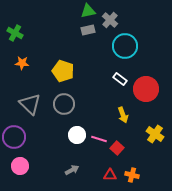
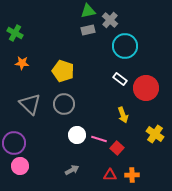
red circle: moved 1 px up
purple circle: moved 6 px down
orange cross: rotated 16 degrees counterclockwise
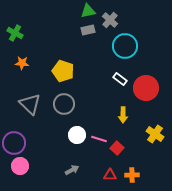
yellow arrow: rotated 21 degrees clockwise
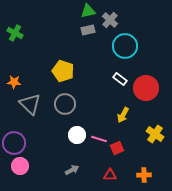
orange star: moved 8 px left, 19 px down
gray circle: moved 1 px right
yellow arrow: rotated 28 degrees clockwise
red square: rotated 24 degrees clockwise
orange cross: moved 12 px right
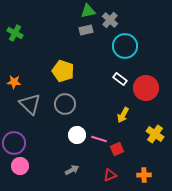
gray rectangle: moved 2 px left
red square: moved 1 px down
red triangle: rotated 24 degrees counterclockwise
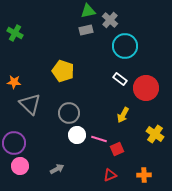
gray circle: moved 4 px right, 9 px down
gray arrow: moved 15 px left, 1 px up
